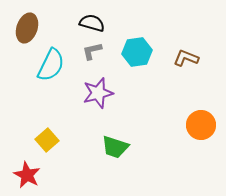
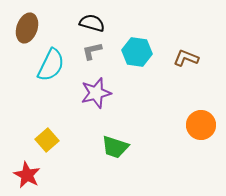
cyan hexagon: rotated 16 degrees clockwise
purple star: moved 2 px left
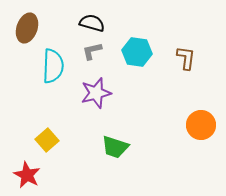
brown L-shape: rotated 75 degrees clockwise
cyan semicircle: moved 2 px right, 1 px down; rotated 24 degrees counterclockwise
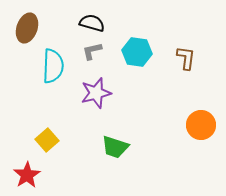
red star: rotated 12 degrees clockwise
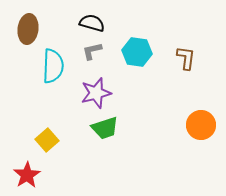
brown ellipse: moved 1 px right, 1 px down; rotated 12 degrees counterclockwise
green trapezoid: moved 10 px left, 19 px up; rotated 36 degrees counterclockwise
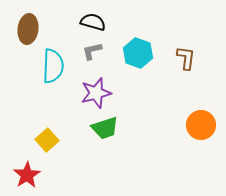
black semicircle: moved 1 px right, 1 px up
cyan hexagon: moved 1 px right, 1 px down; rotated 12 degrees clockwise
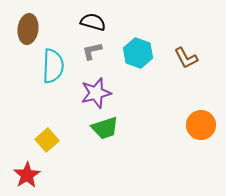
brown L-shape: rotated 145 degrees clockwise
